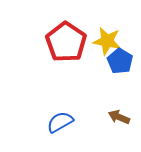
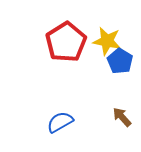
red pentagon: rotated 6 degrees clockwise
brown arrow: moved 3 px right; rotated 25 degrees clockwise
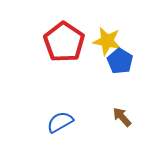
red pentagon: moved 2 px left; rotated 6 degrees counterclockwise
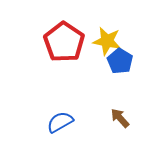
brown arrow: moved 2 px left, 1 px down
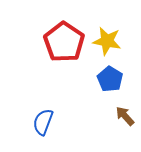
blue pentagon: moved 10 px left, 18 px down
brown arrow: moved 5 px right, 2 px up
blue semicircle: moved 17 px left; rotated 40 degrees counterclockwise
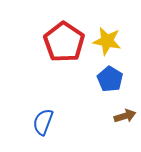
brown arrow: rotated 115 degrees clockwise
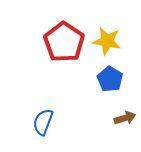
brown arrow: moved 2 px down
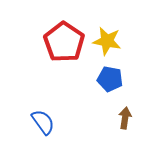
blue pentagon: rotated 20 degrees counterclockwise
brown arrow: rotated 65 degrees counterclockwise
blue semicircle: rotated 124 degrees clockwise
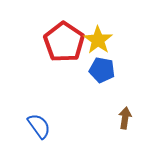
yellow star: moved 9 px left, 1 px up; rotated 24 degrees clockwise
blue pentagon: moved 8 px left, 9 px up
blue semicircle: moved 4 px left, 4 px down
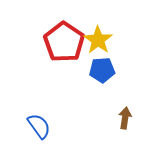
blue pentagon: rotated 15 degrees counterclockwise
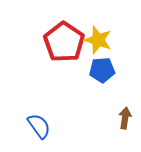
yellow star: rotated 16 degrees counterclockwise
